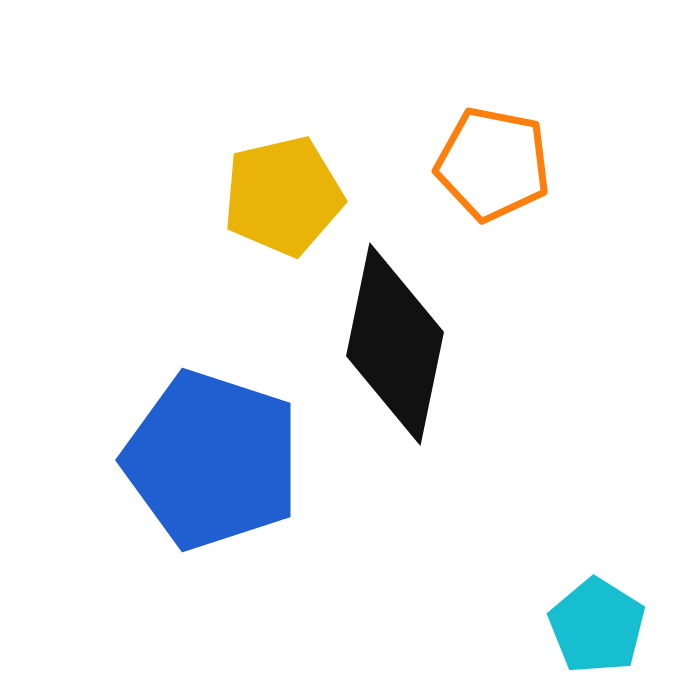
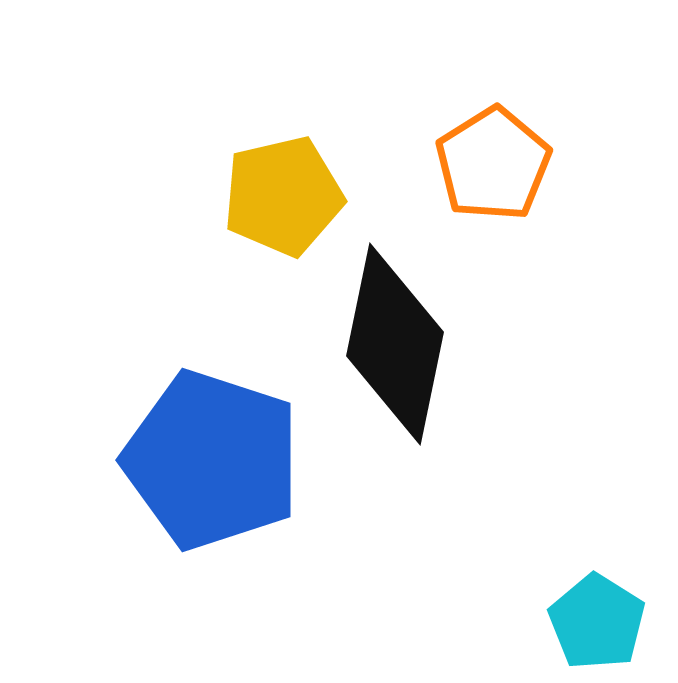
orange pentagon: rotated 29 degrees clockwise
cyan pentagon: moved 4 px up
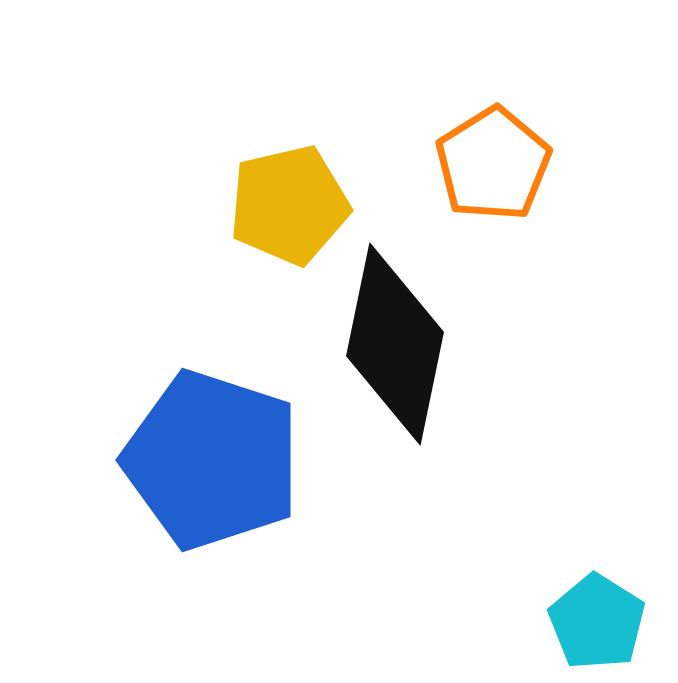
yellow pentagon: moved 6 px right, 9 px down
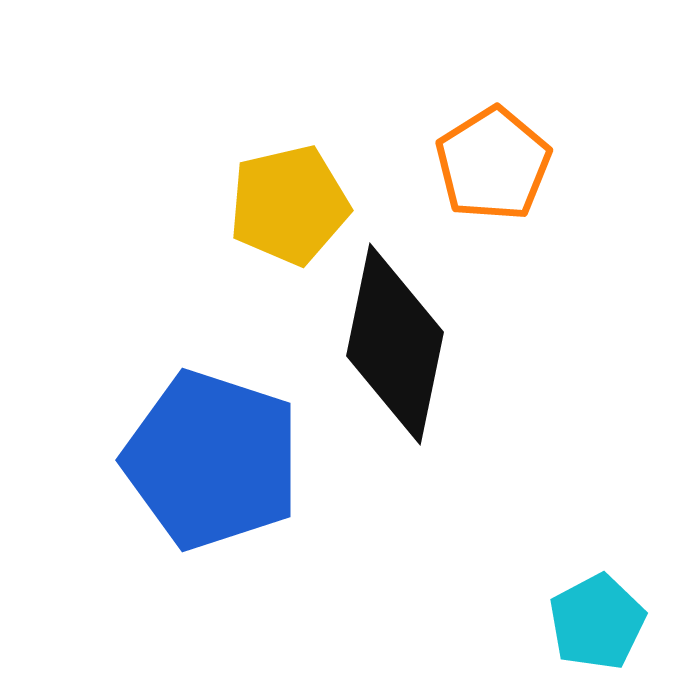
cyan pentagon: rotated 12 degrees clockwise
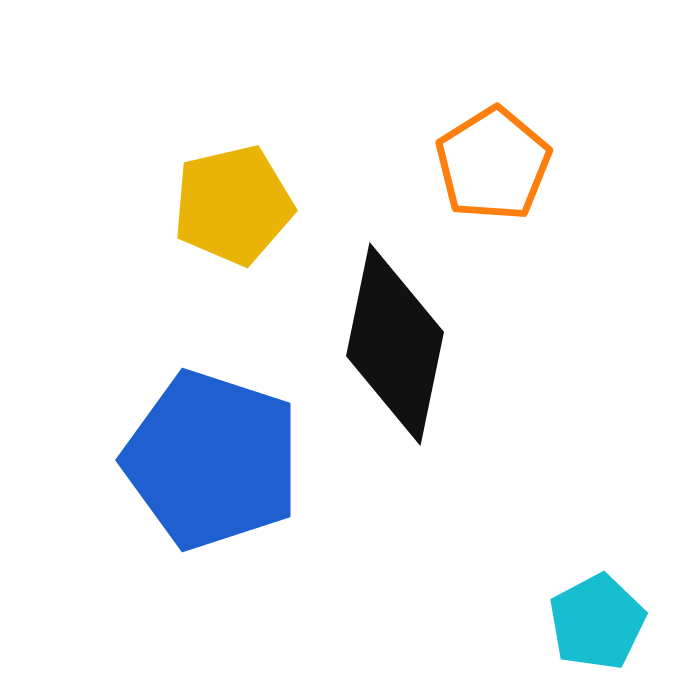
yellow pentagon: moved 56 px left
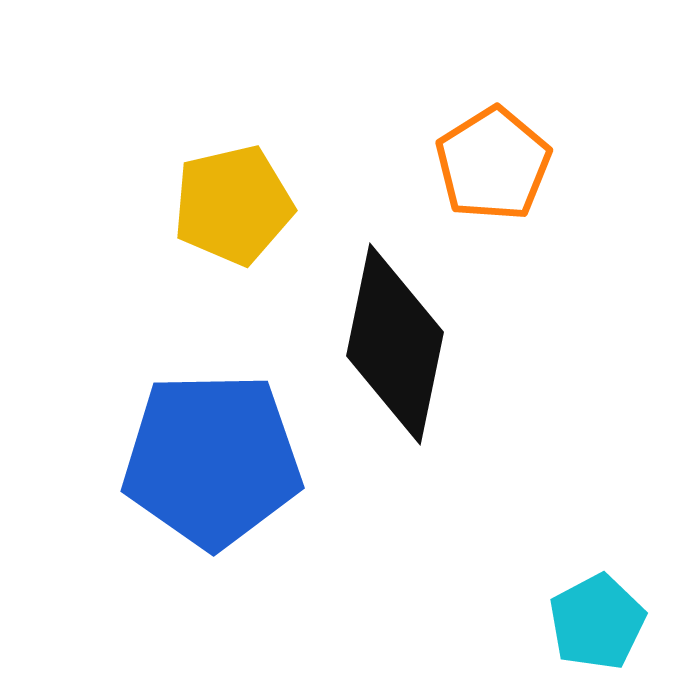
blue pentagon: rotated 19 degrees counterclockwise
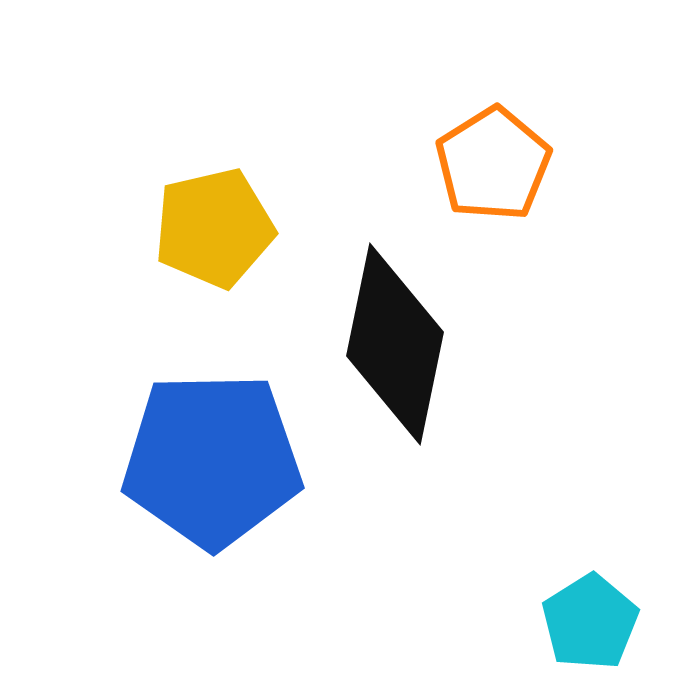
yellow pentagon: moved 19 px left, 23 px down
cyan pentagon: moved 7 px left; rotated 4 degrees counterclockwise
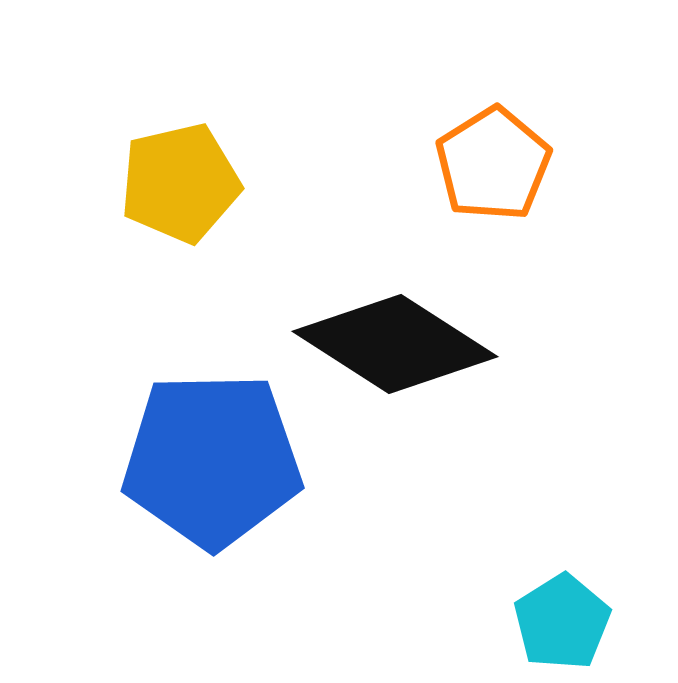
yellow pentagon: moved 34 px left, 45 px up
black diamond: rotated 69 degrees counterclockwise
cyan pentagon: moved 28 px left
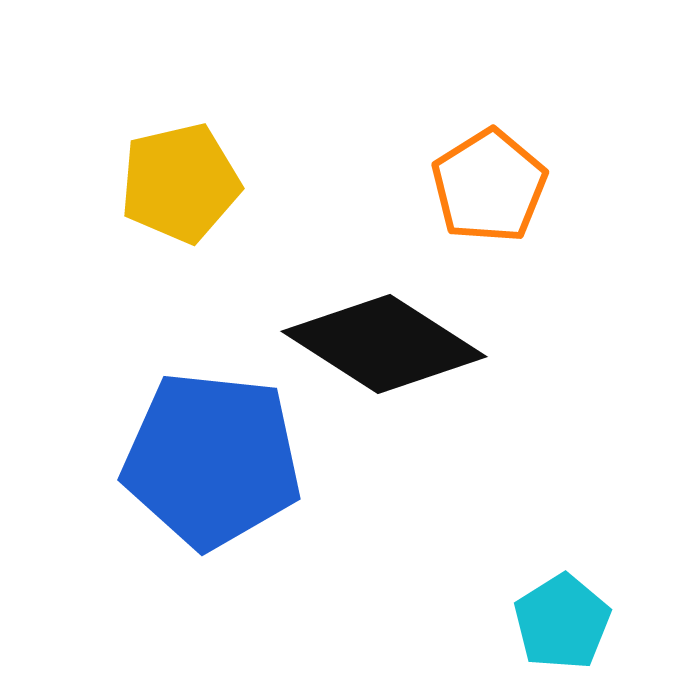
orange pentagon: moved 4 px left, 22 px down
black diamond: moved 11 px left
blue pentagon: rotated 7 degrees clockwise
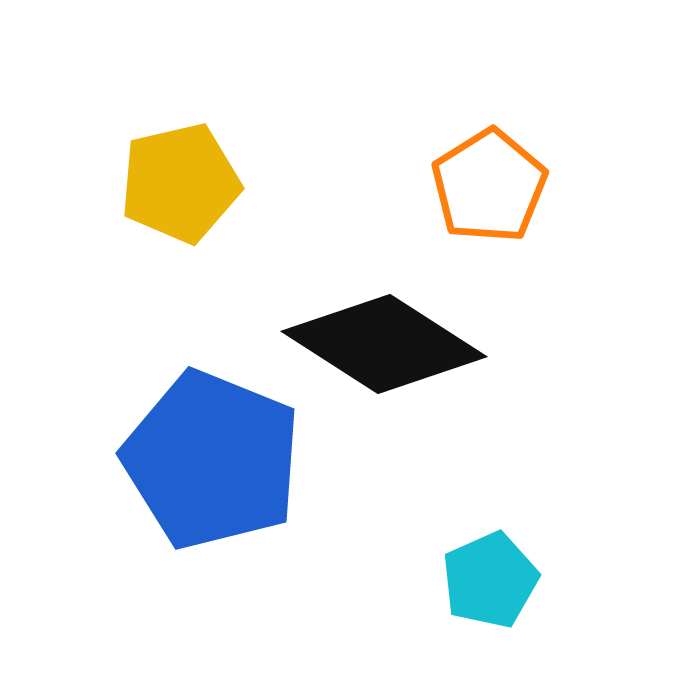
blue pentagon: rotated 16 degrees clockwise
cyan pentagon: moved 72 px left, 42 px up; rotated 8 degrees clockwise
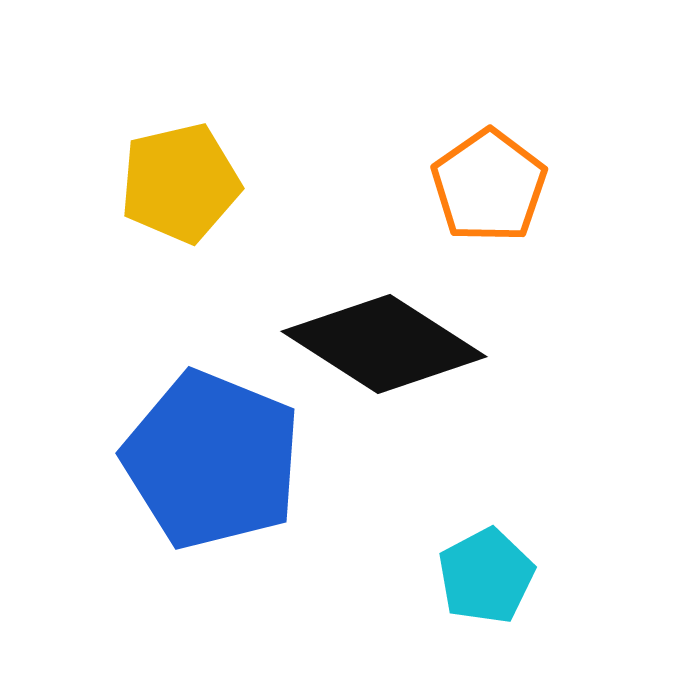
orange pentagon: rotated 3 degrees counterclockwise
cyan pentagon: moved 4 px left, 4 px up; rotated 4 degrees counterclockwise
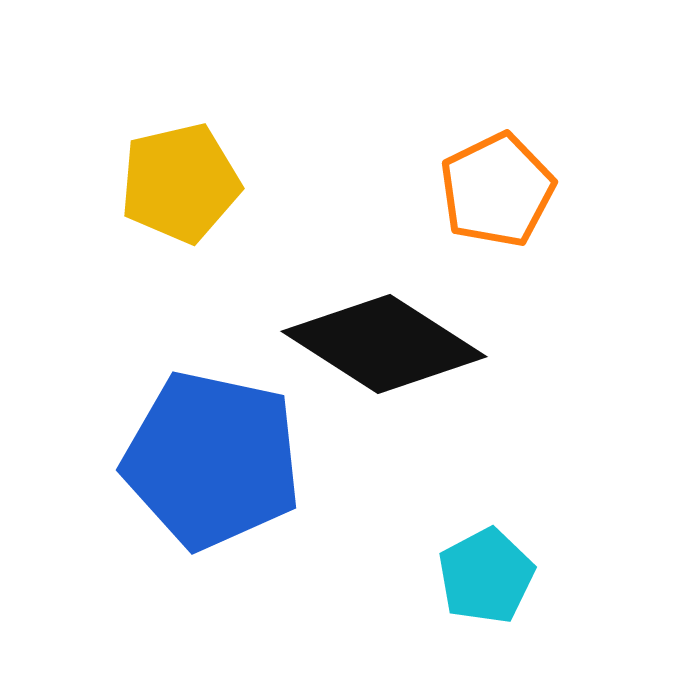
orange pentagon: moved 8 px right, 4 px down; rotated 9 degrees clockwise
blue pentagon: rotated 10 degrees counterclockwise
